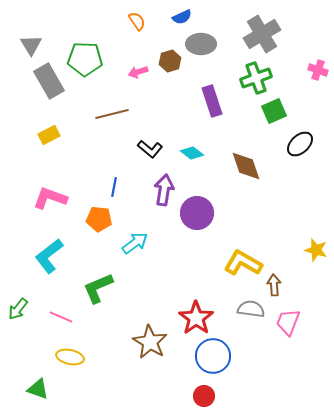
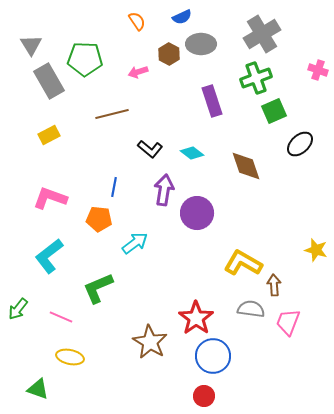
brown hexagon: moved 1 px left, 7 px up; rotated 15 degrees counterclockwise
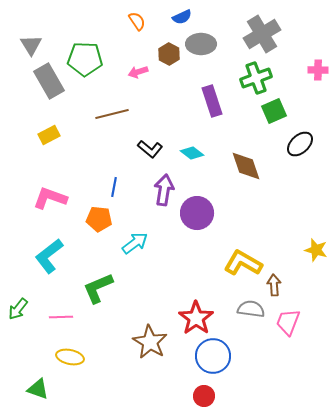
pink cross: rotated 18 degrees counterclockwise
pink line: rotated 25 degrees counterclockwise
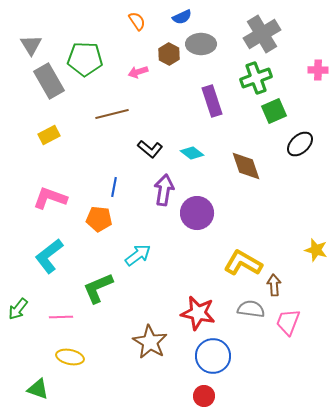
cyan arrow: moved 3 px right, 12 px down
red star: moved 2 px right, 5 px up; rotated 24 degrees counterclockwise
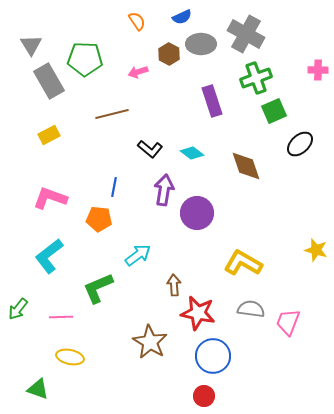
gray cross: moved 16 px left; rotated 30 degrees counterclockwise
brown arrow: moved 100 px left
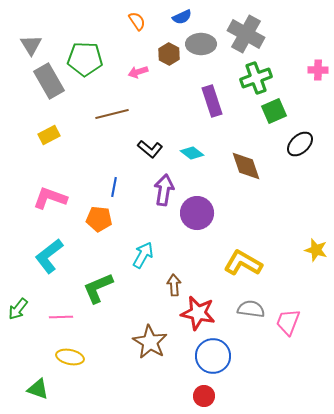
cyan arrow: moved 5 px right; rotated 24 degrees counterclockwise
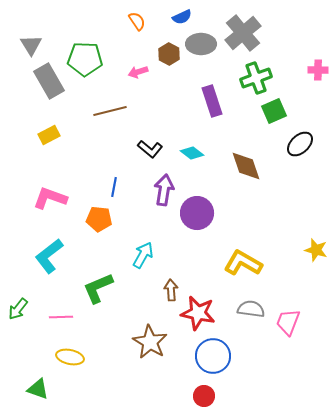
gray cross: moved 3 px left, 1 px up; rotated 21 degrees clockwise
brown line: moved 2 px left, 3 px up
brown arrow: moved 3 px left, 5 px down
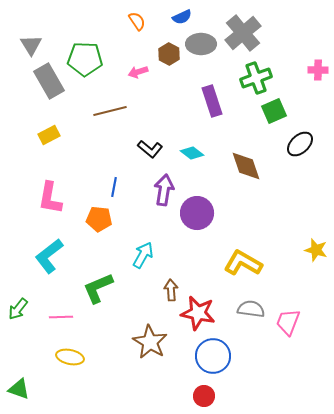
pink L-shape: rotated 100 degrees counterclockwise
green triangle: moved 19 px left
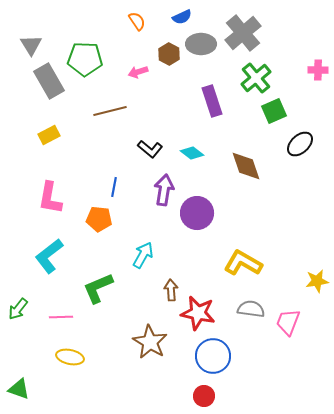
green cross: rotated 20 degrees counterclockwise
yellow star: moved 1 px right, 31 px down; rotated 25 degrees counterclockwise
